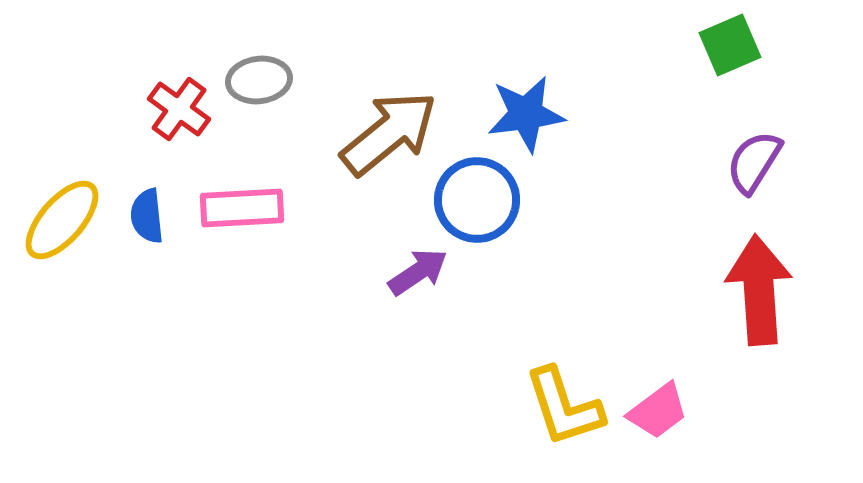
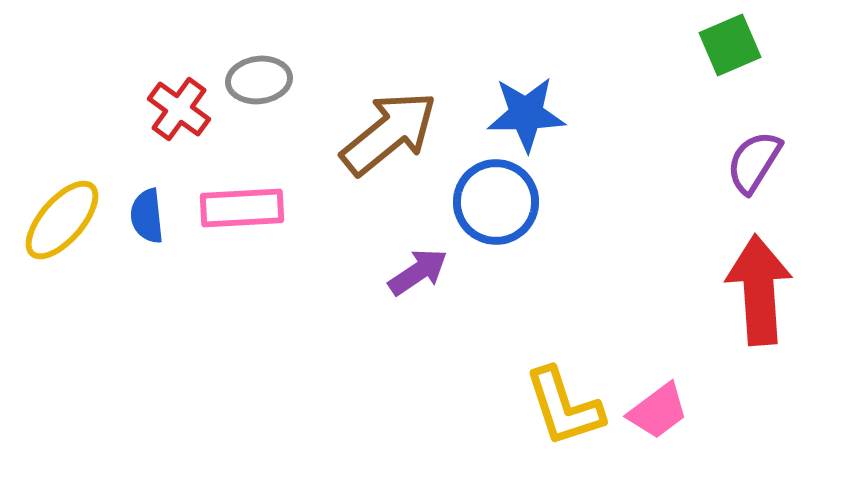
blue star: rotated 6 degrees clockwise
blue circle: moved 19 px right, 2 px down
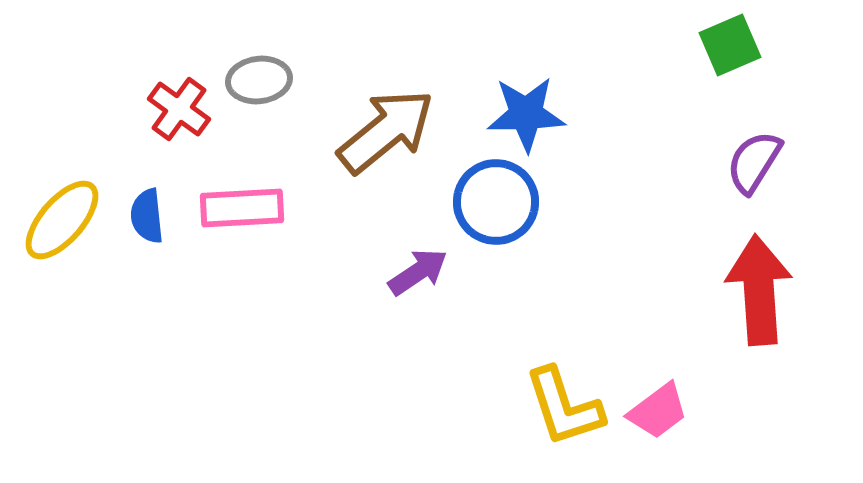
brown arrow: moved 3 px left, 2 px up
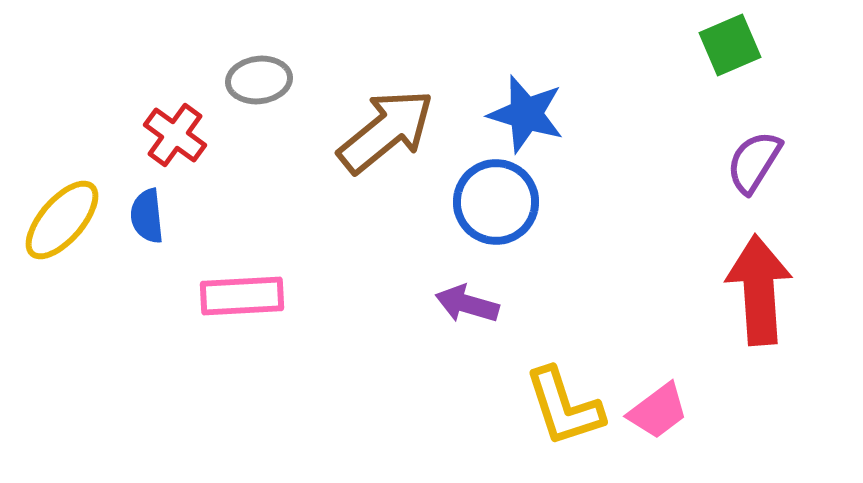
red cross: moved 4 px left, 26 px down
blue star: rotated 18 degrees clockwise
pink rectangle: moved 88 px down
purple arrow: moved 49 px right, 32 px down; rotated 130 degrees counterclockwise
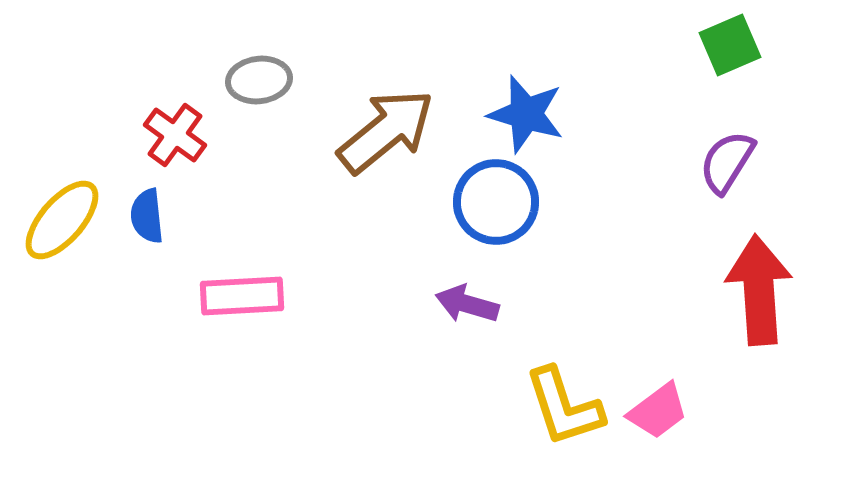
purple semicircle: moved 27 px left
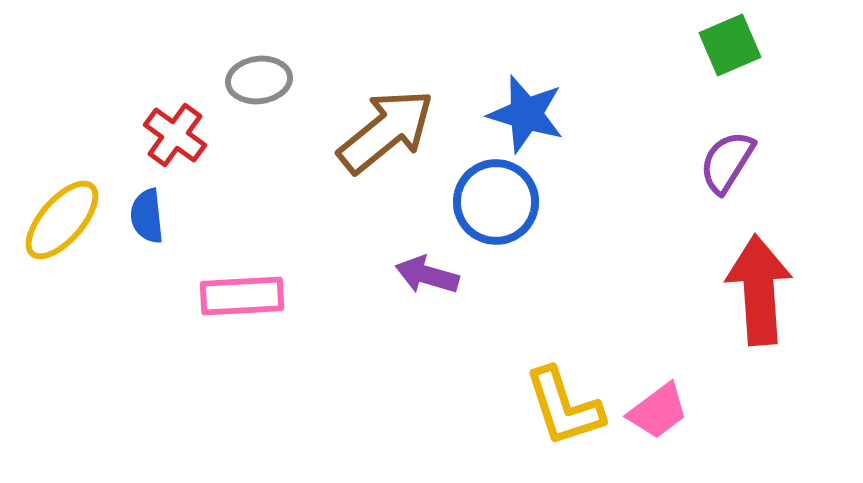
purple arrow: moved 40 px left, 29 px up
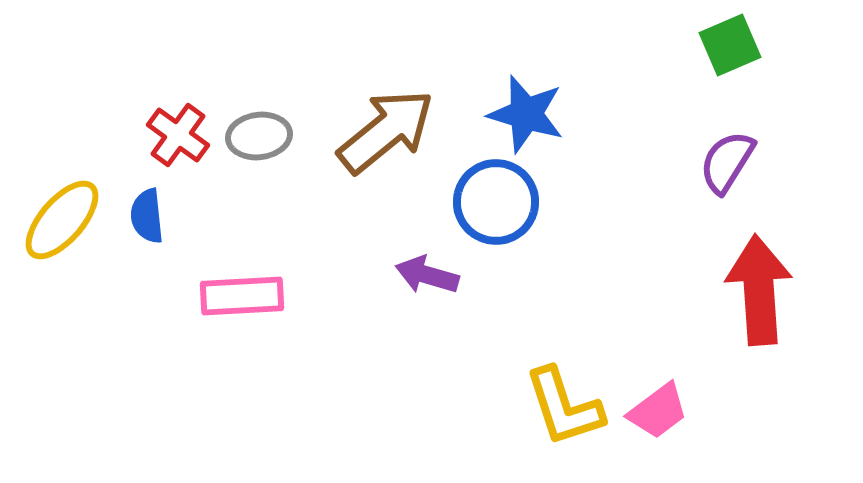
gray ellipse: moved 56 px down
red cross: moved 3 px right
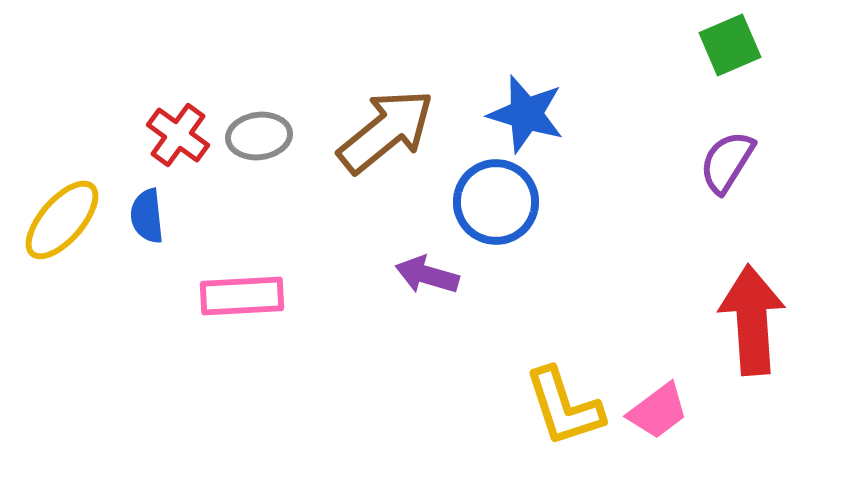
red arrow: moved 7 px left, 30 px down
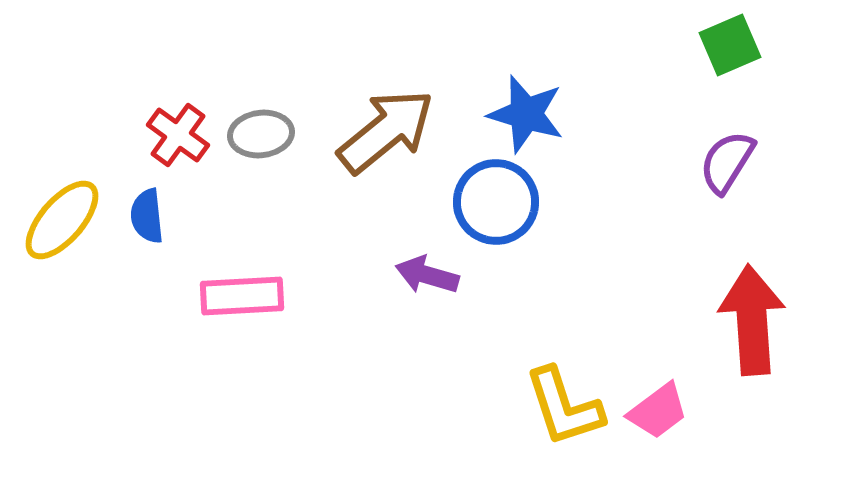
gray ellipse: moved 2 px right, 2 px up
